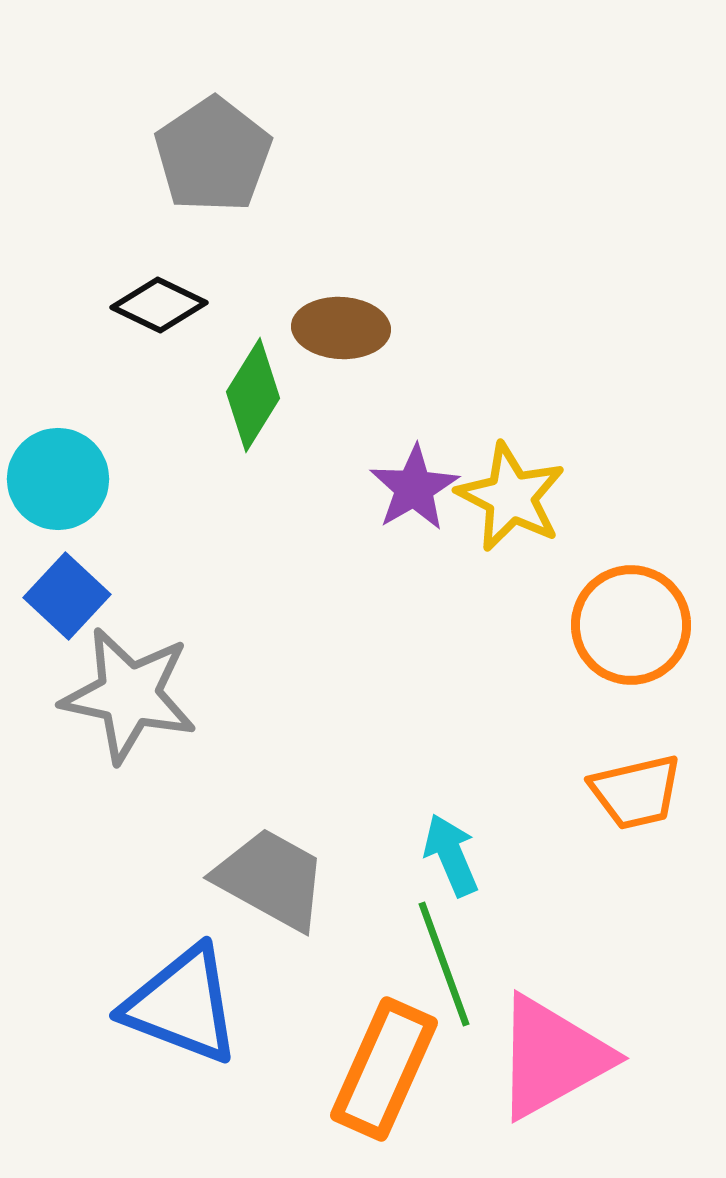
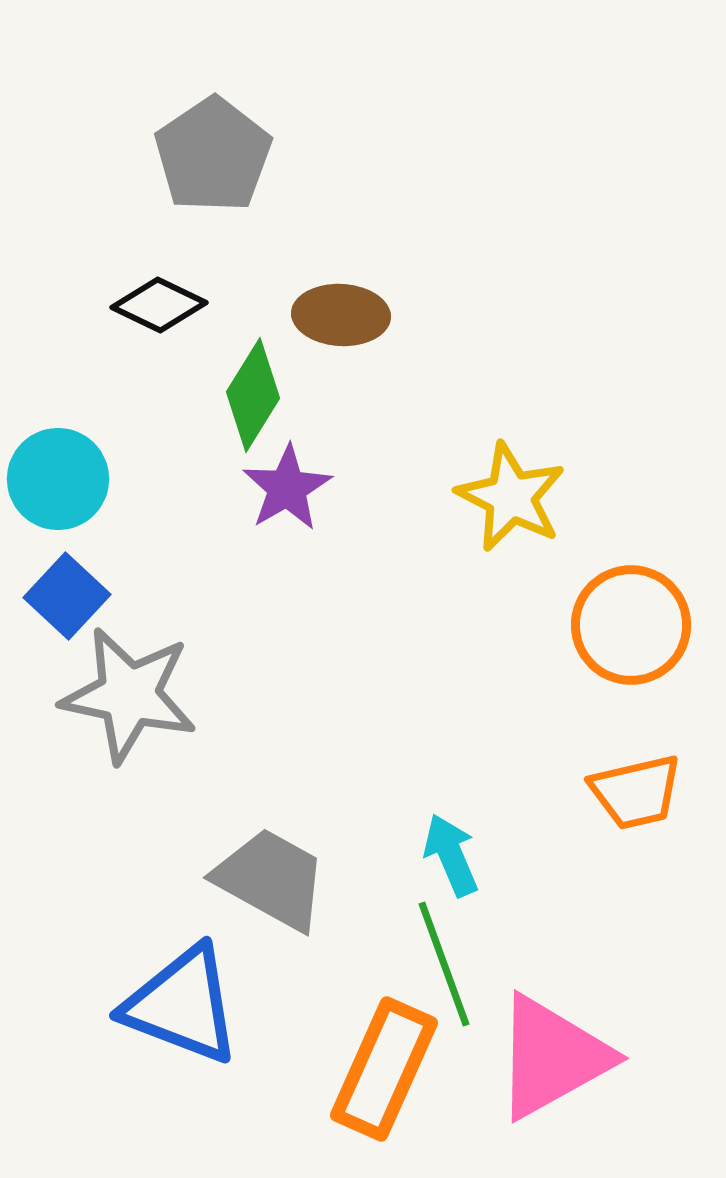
brown ellipse: moved 13 px up
purple star: moved 127 px left
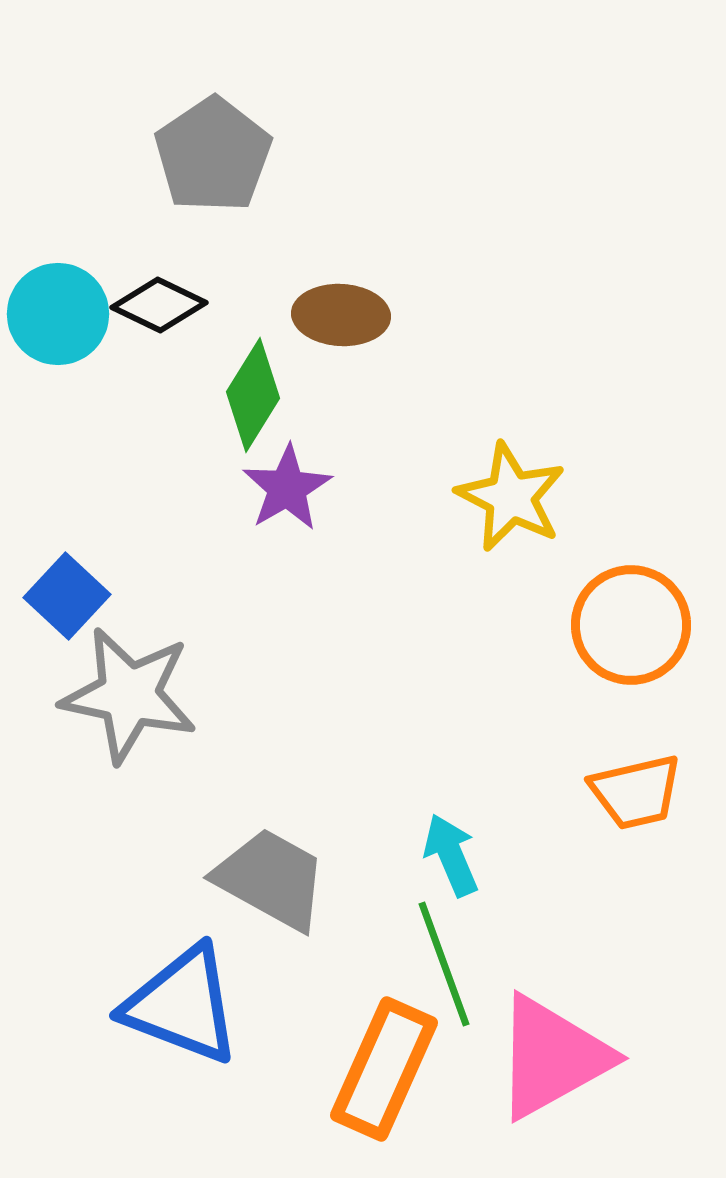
cyan circle: moved 165 px up
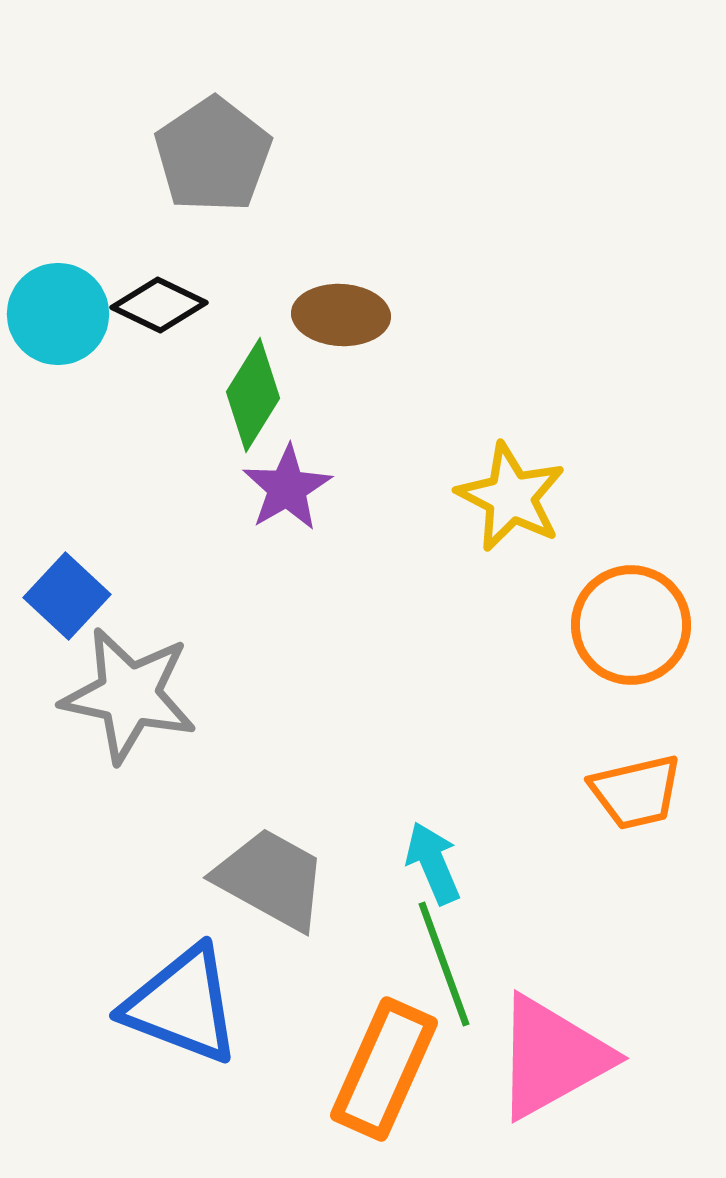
cyan arrow: moved 18 px left, 8 px down
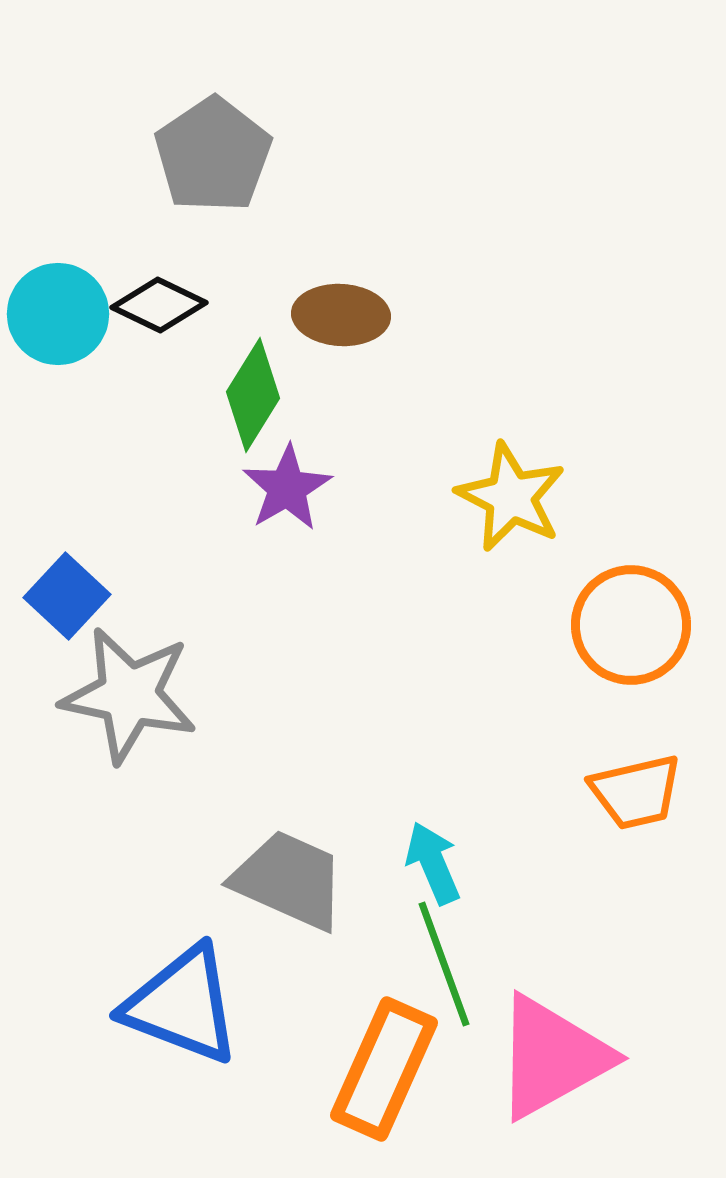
gray trapezoid: moved 18 px right, 1 px down; rotated 5 degrees counterclockwise
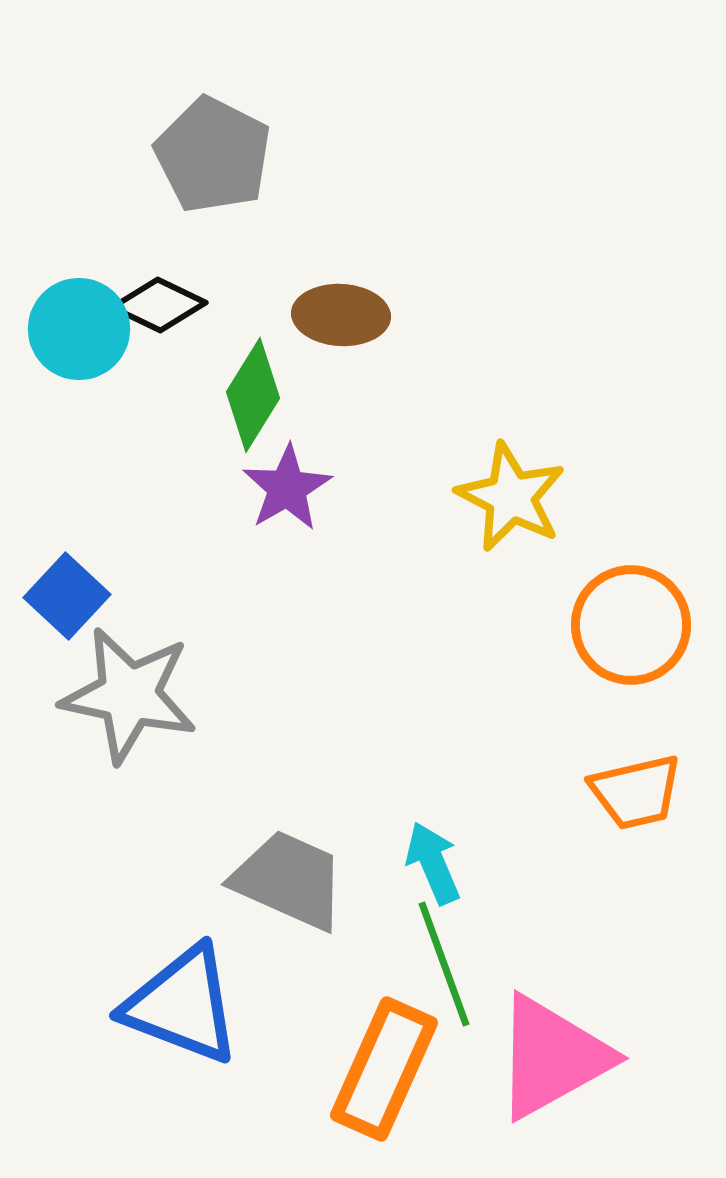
gray pentagon: rotated 11 degrees counterclockwise
cyan circle: moved 21 px right, 15 px down
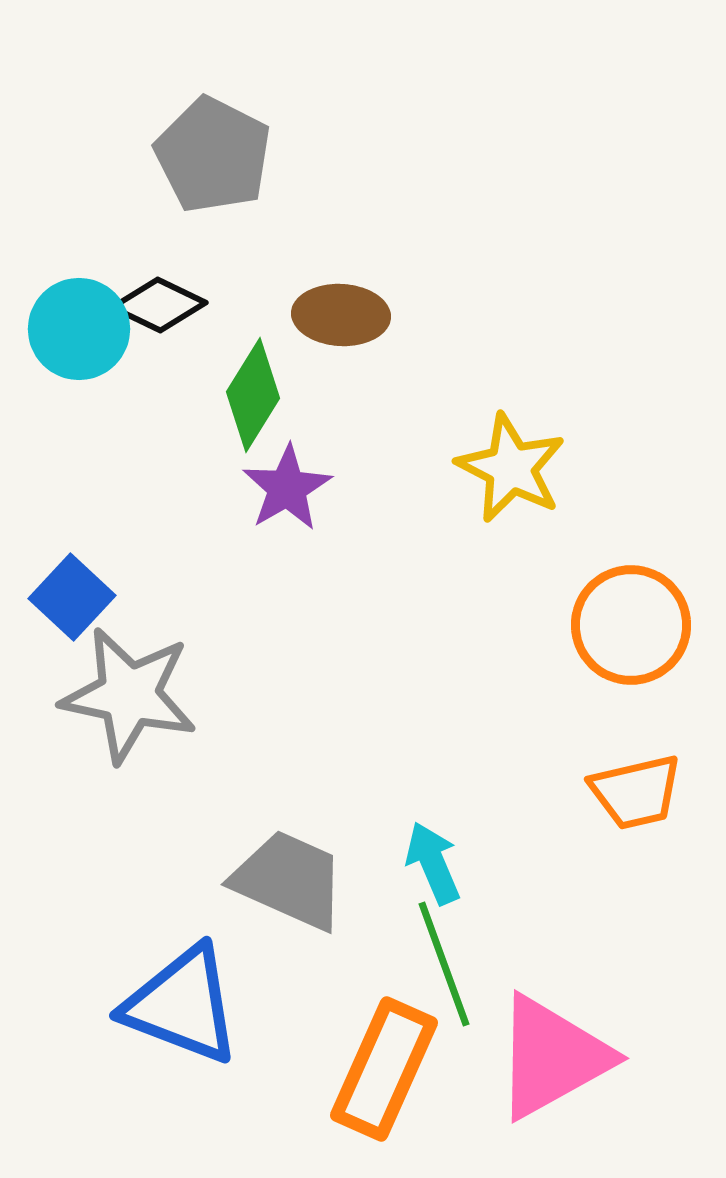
yellow star: moved 29 px up
blue square: moved 5 px right, 1 px down
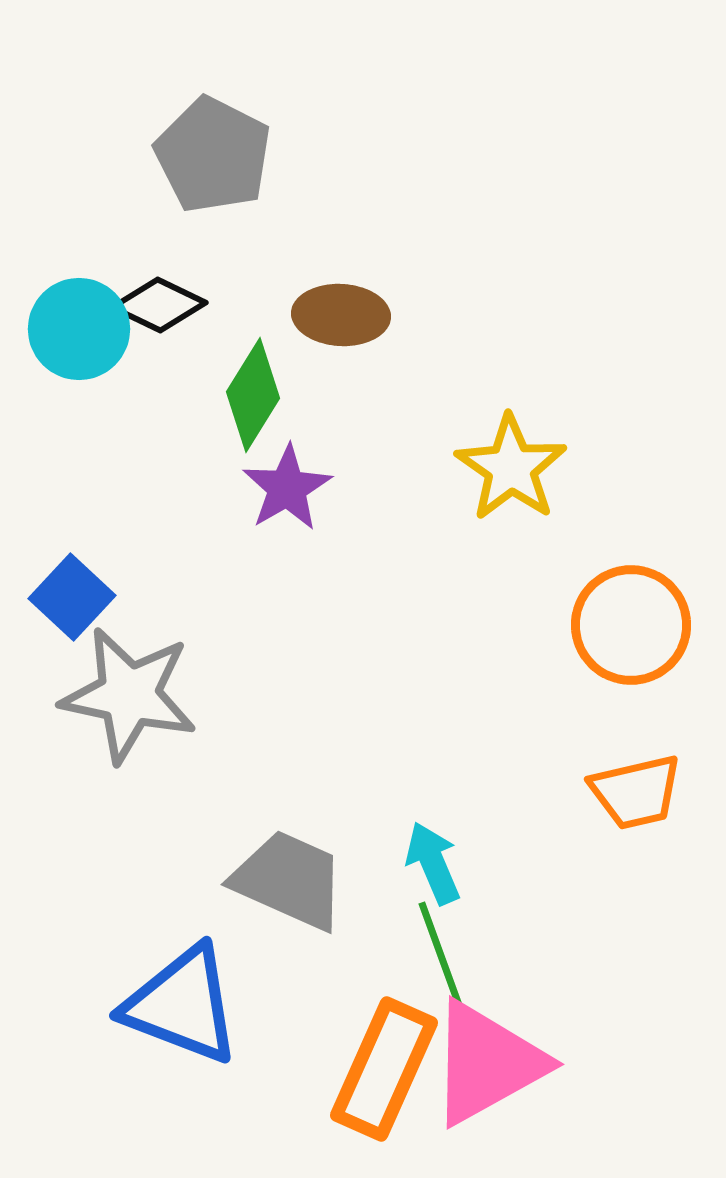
yellow star: rotated 8 degrees clockwise
pink triangle: moved 65 px left, 6 px down
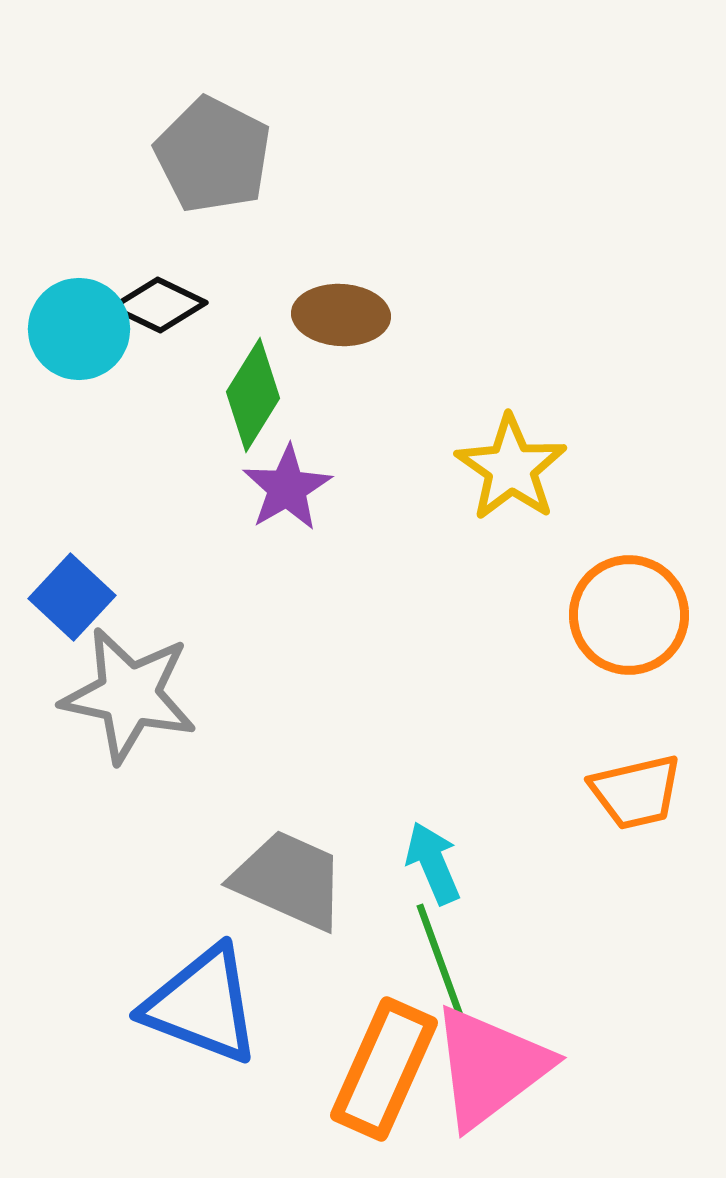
orange circle: moved 2 px left, 10 px up
green line: moved 2 px left, 2 px down
blue triangle: moved 20 px right
pink triangle: moved 3 px right, 4 px down; rotated 8 degrees counterclockwise
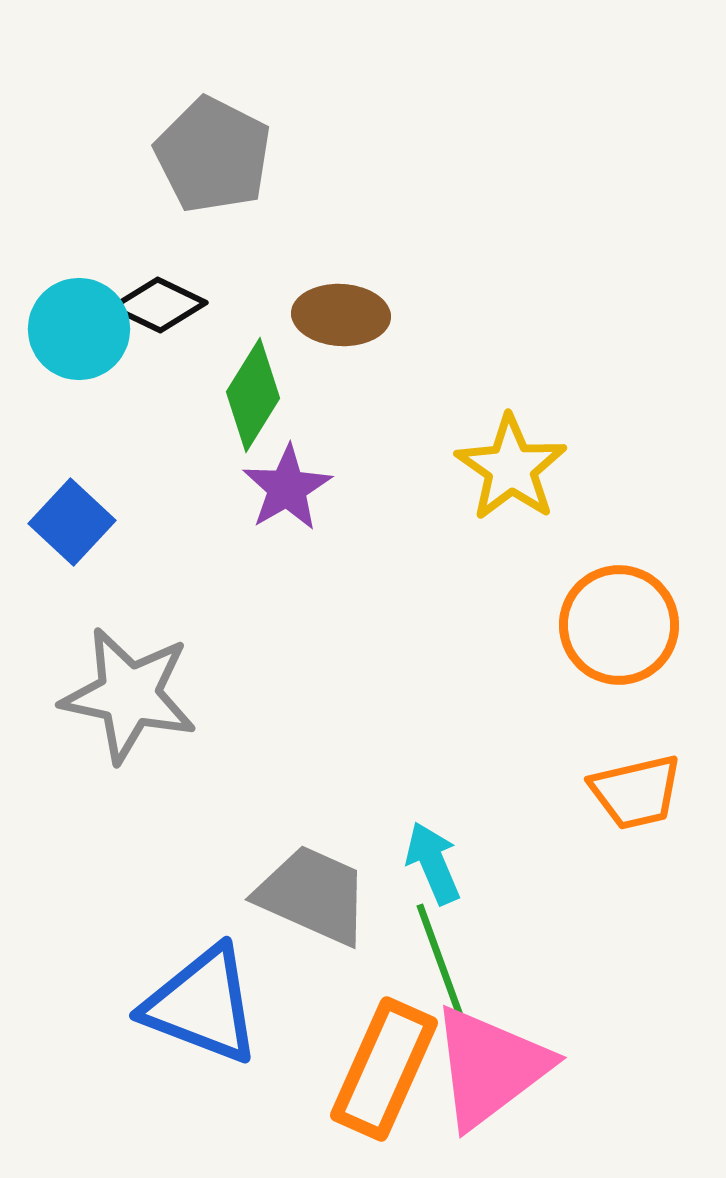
blue square: moved 75 px up
orange circle: moved 10 px left, 10 px down
gray trapezoid: moved 24 px right, 15 px down
